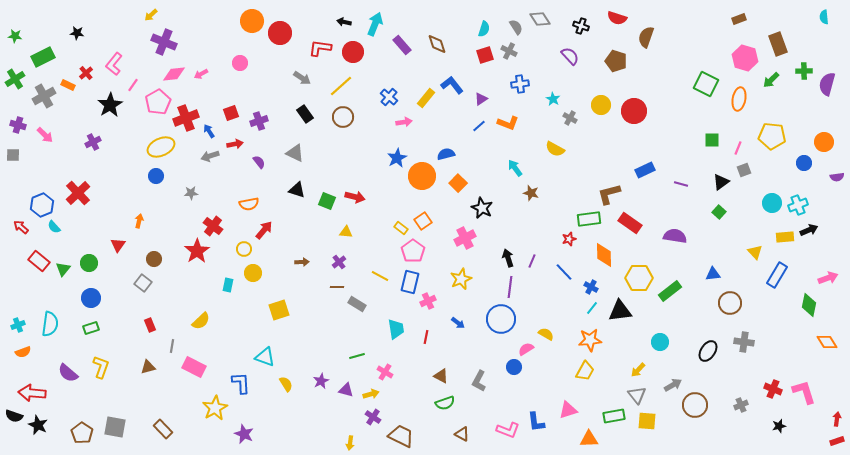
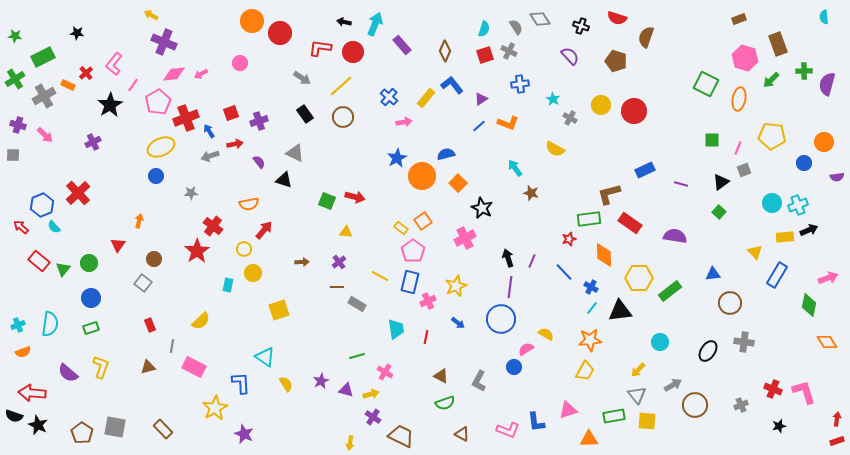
yellow arrow at (151, 15): rotated 72 degrees clockwise
brown diamond at (437, 44): moved 8 px right, 7 px down; rotated 40 degrees clockwise
black triangle at (297, 190): moved 13 px left, 10 px up
yellow star at (461, 279): moved 5 px left, 7 px down
cyan triangle at (265, 357): rotated 15 degrees clockwise
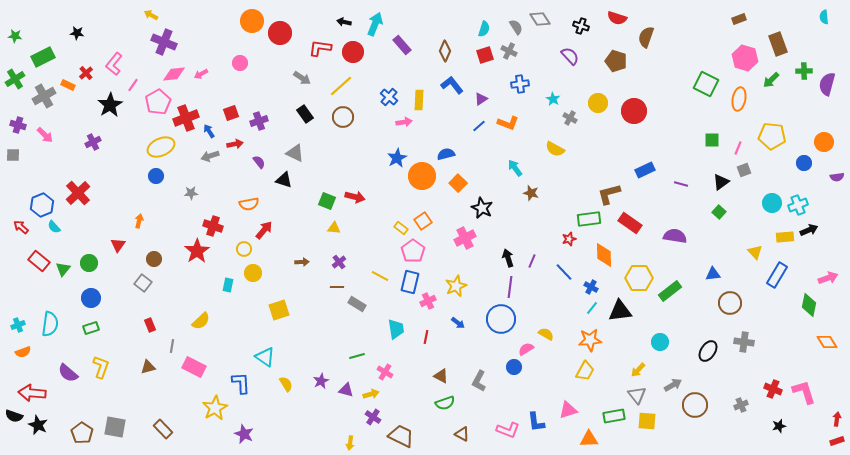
yellow rectangle at (426, 98): moved 7 px left, 2 px down; rotated 36 degrees counterclockwise
yellow circle at (601, 105): moved 3 px left, 2 px up
red cross at (213, 226): rotated 18 degrees counterclockwise
yellow triangle at (346, 232): moved 12 px left, 4 px up
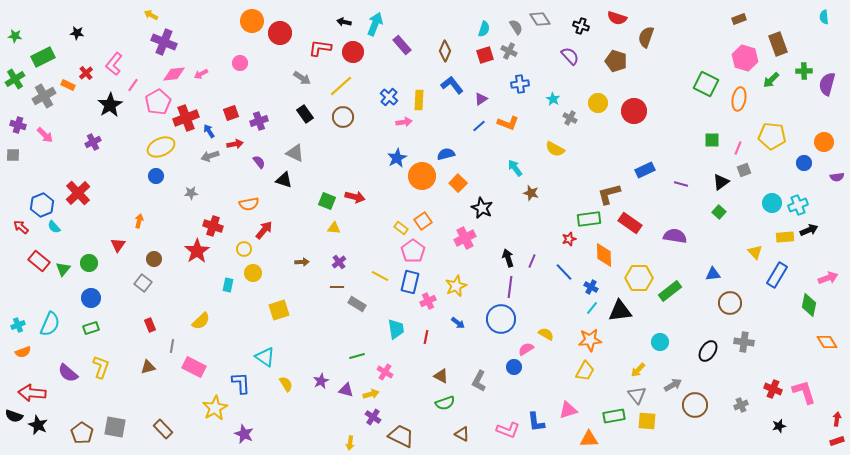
cyan semicircle at (50, 324): rotated 15 degrees clockwise
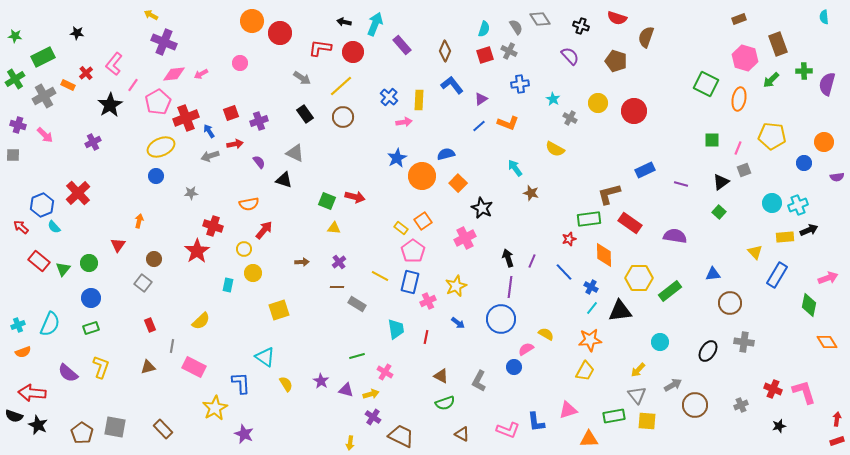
purple star at (321, 381): rotated 14 degrees counterclockwise
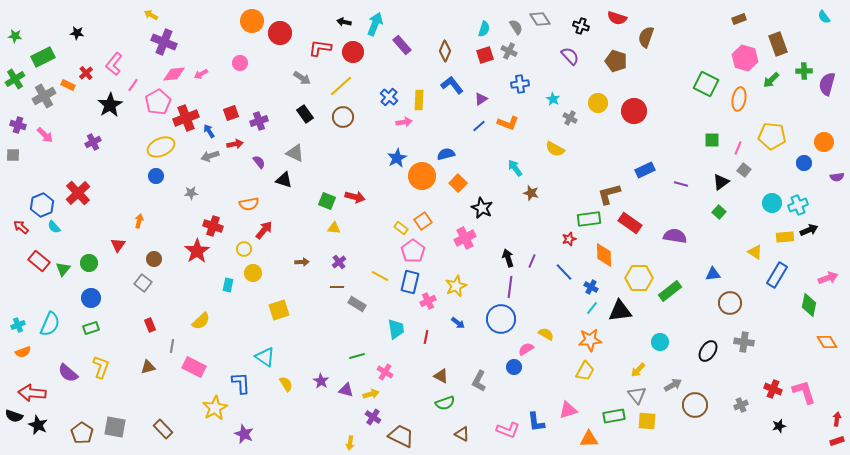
cyan semicircle at (824, 17): rotated 32 degrees counterclockwise
gray square at (744, 170): rotated 32 degrees counterclockwise
yellow triangle at (755, 252): rotated 14 degrees counterclockwise
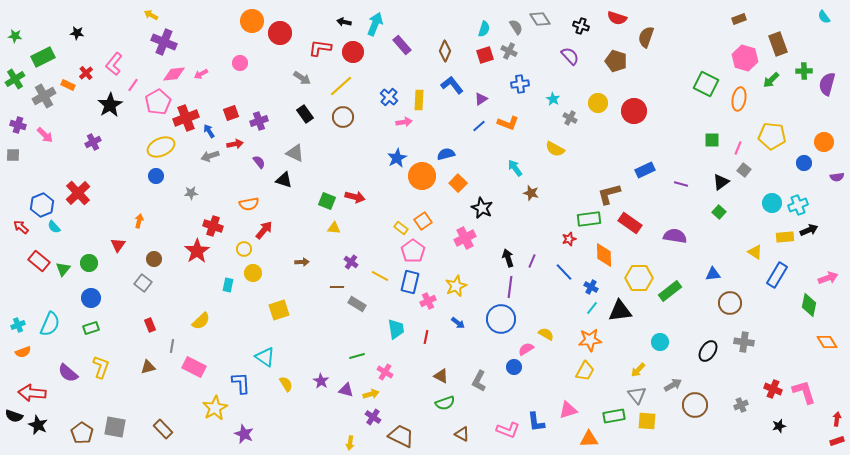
purple cross at (339, 262): moved 12 px right; rotated 16 degrees counterclockwise
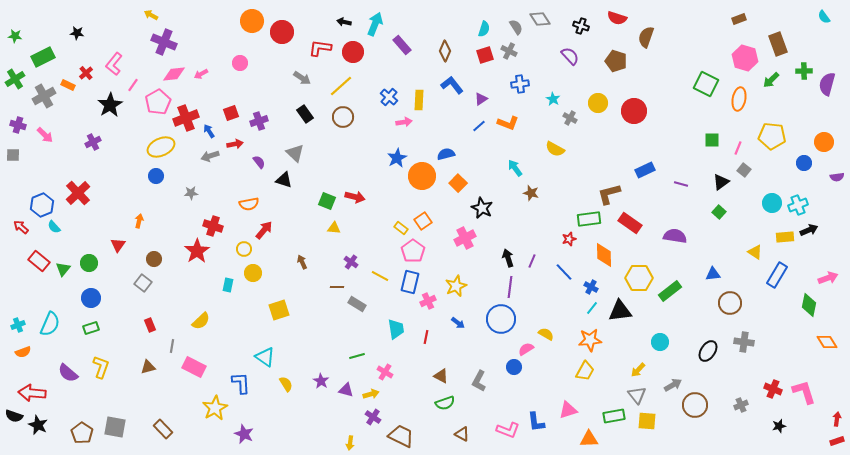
red circle at (280, 33): moved 2 px right, 1 px up
gray triangle at (295, 153): rotated 18 degrees clockwise
brown arrow at (302, 262): rotated 112 degrees counterclockwise
